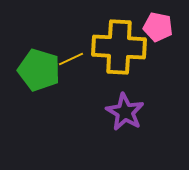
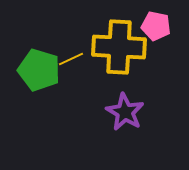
pink pentagon: moved 2 px left, 1 px up
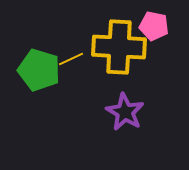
pink pentagon: moved 2 px left
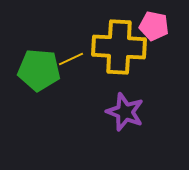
green pentagon: rotated 12 degrees counterclockwise
purple star: rotated 9 degrees counterclockwise
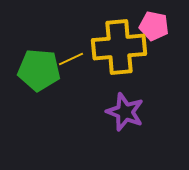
yellow cross: rotated 8 degrees counterclockwise
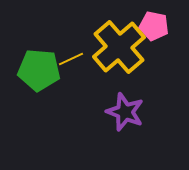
yellow cross: rotated 36 degrees counterclockwise
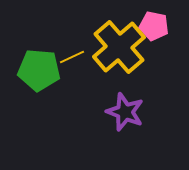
yellow line: moved 1 px right, 2 px up
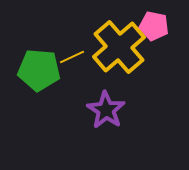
purple star: moved 19 px left, 2 px up; rotated 12 degrees clockwise
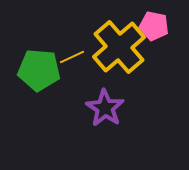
purple star: moved 1 px left, 2 px up
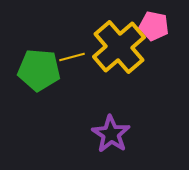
yellow line: rotated 10 degrees clockwise
purple star: moved 6 px right, 26 px down
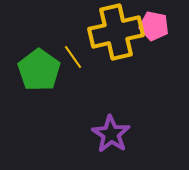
yellow cross: moved 3 px left, 15 px up; rotated 28 degrees clockwise
yellow line: moved 1 px right; rotated 70 degrees clockwise
green pentagon: rotated 30 degrees clockwise
